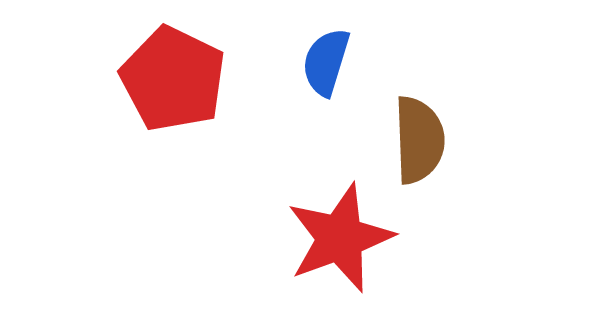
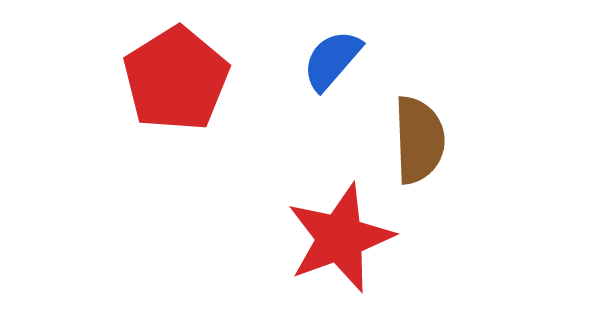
blue semicircle: moved 6 px right, 2 px up; rotated 24 degrees clockwise
red pentagon: moved 3 px right; rotated 14 degrees clockwise
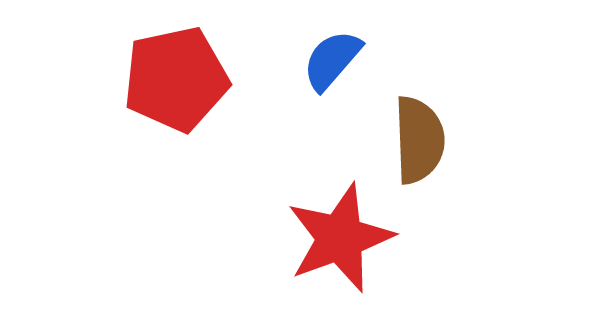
red pentagon: rotated 20 degrees clockwise
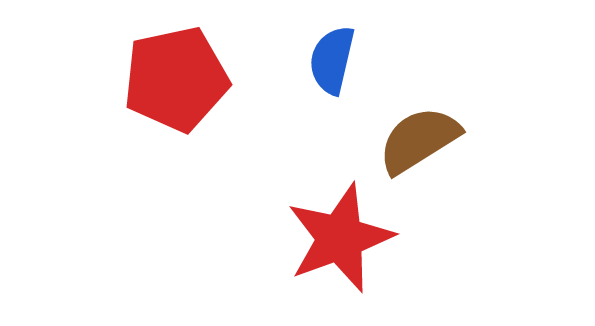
blue semicircle: rotated 28 degrees counterclockwise
brown semicircle: rotated 120 degrees counterclockwise
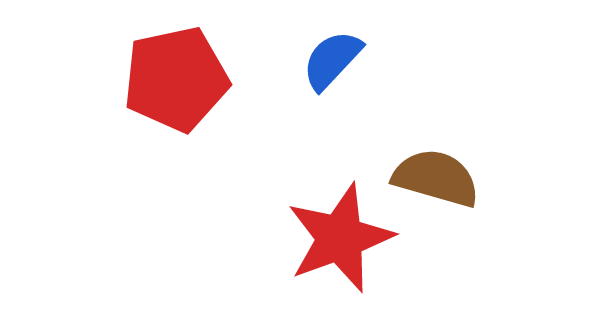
blue semicircle: rotated 30 degrees clockwise
brown semicircle: moved 17 px right, 38 px down; rotated 48 degrees clockwise
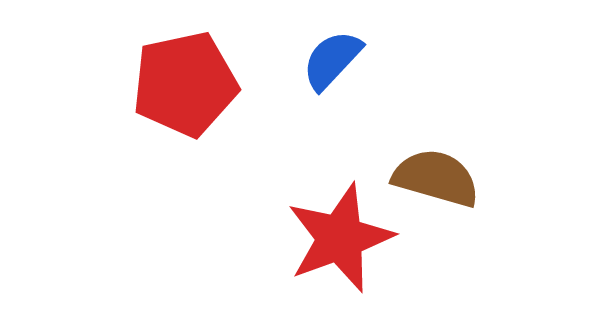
red pentagon: moved 9 px right, 5 px down
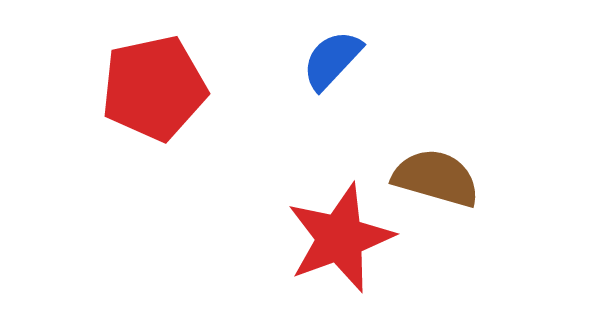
red pentagon: moved 31 px left, 4 px down
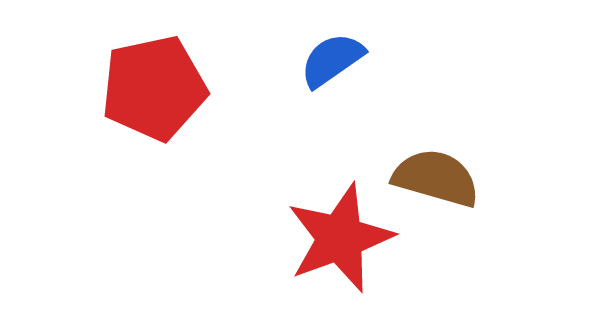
blue semicircle: rotated 12 degrees clockwise
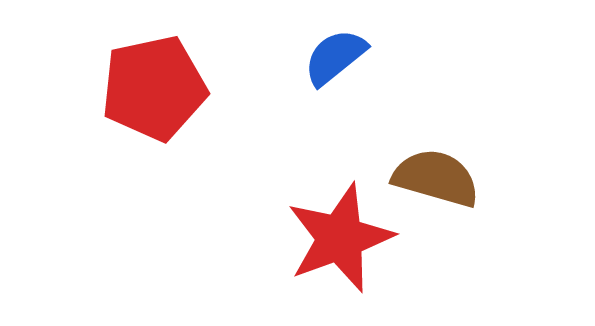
blue semicircle: moved 3 px right, 3 px up; rotated 4 degrees counterclockwise
